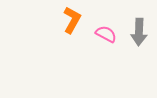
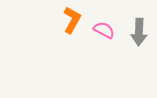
pink semicircle: moved 2 px left, 4 px up
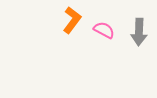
orange L-shape: rotated 8 degrees clockwise
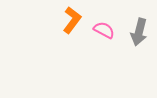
gray arrow: rotated 12 degrees clockwise
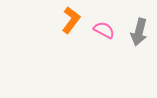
orange L-shape: moved 1 px left
